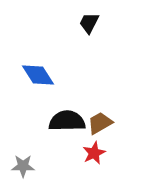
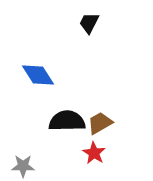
red star: rotated 15 degrees counterclockwise
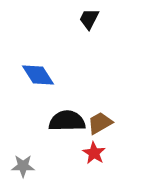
black trapezoid: moved 4 px up
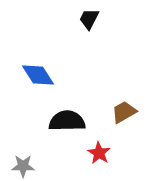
brown trapezoid: moved 24 px right, 11 px up
red star: moved 5 px right
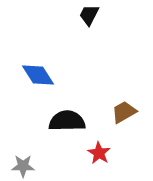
black trapezoid: moved 4 px up
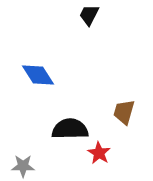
brown trapezoid: rotated 44 degrees counterclockwise
black semicircle: moved 3 px right, 8 px down
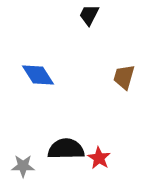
brown trapezoid: moved 35 px up
black semicircle: moved 4 px left, 20 px down
red star: moved 5 px down
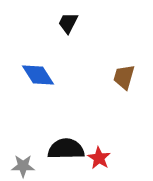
black trapezoid: moved 21 px left, 8 px down
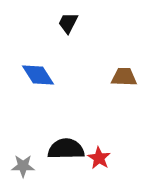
brown trapezoid: rotated 76 degrees clockwise
